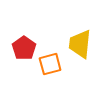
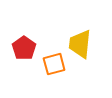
orange square: moved 4 px right
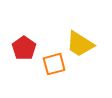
yellow trapezoid: rotated 64 degrees counterclockwise
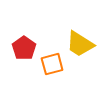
orange square: moved 2 px left
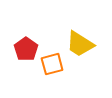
red pentagon: moved 2 px right, 1 px down
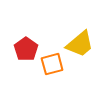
yellow trapezoid: rotated 72 degrees counterclockwise
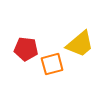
red pentagon: rotated 30 degrees counterclockwise
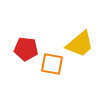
orange square: rotated 25 degrees clockwise
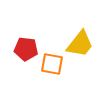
yellow trapezoid: rotated 12 degrees counterclockwise
